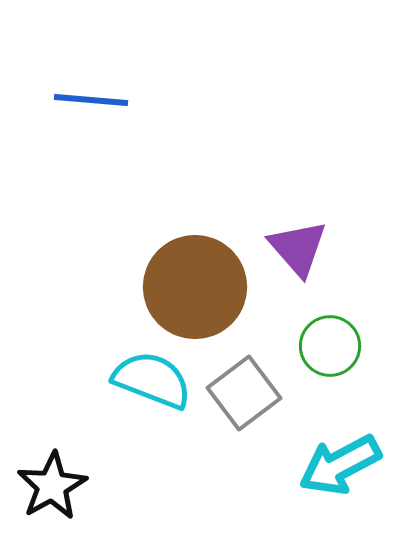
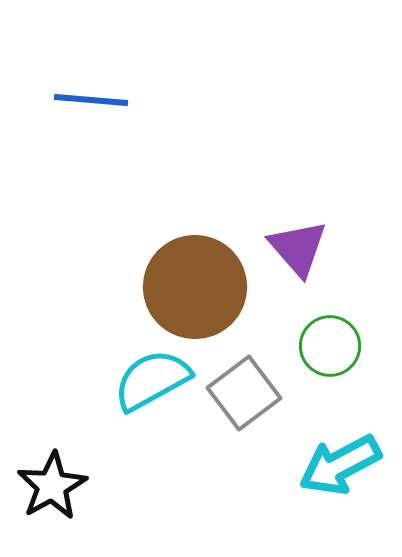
cyan semicircle: rotated 50 degrees counterclockwise
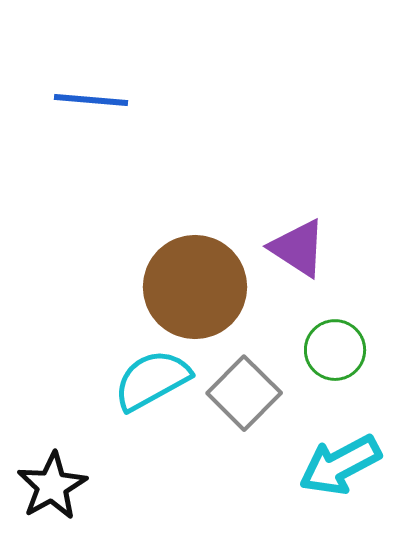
purple triangle: rotated 16 degrees counterclockwise
green circle: moved 5 px right, 4 px down
gray square: rotated 8 degrees counterclockwise
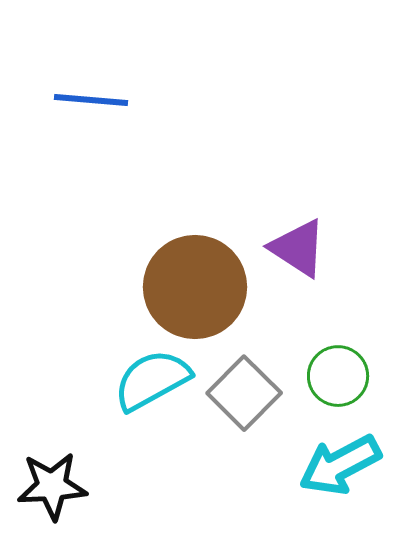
green circle: moved 3 px right, 26 px down
black star: rotated 26 degrees clockwise
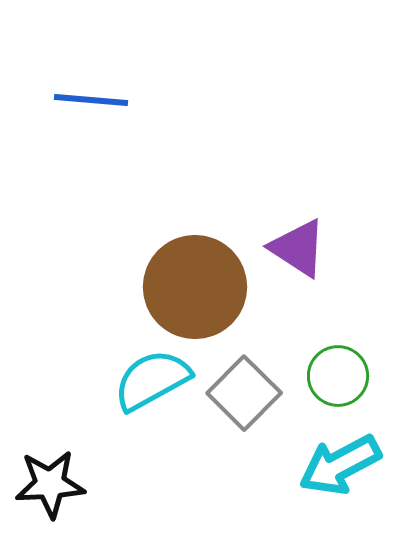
black star: moved 2 px left, 2 px up
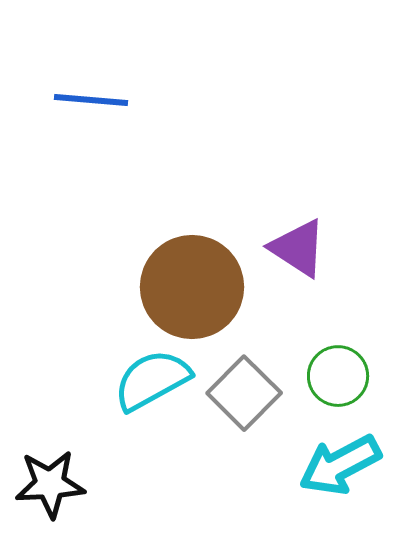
brown circle: moved 3 px left
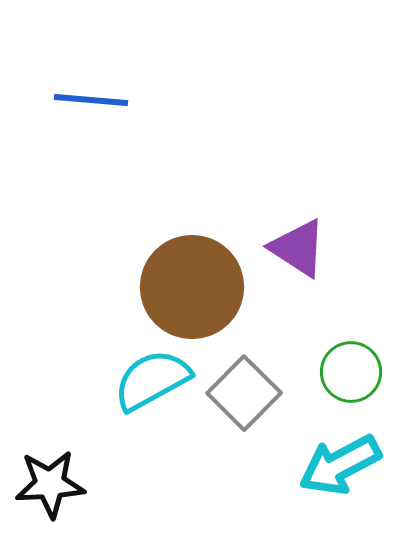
green circle: moved 13 px right, 4 px up
